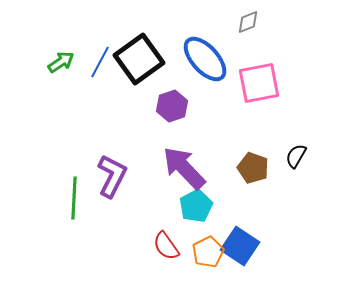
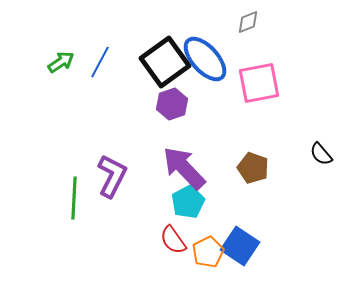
black square: moved 26 px right, 3 px down
purple hexagon: moved 2 px up
black semicircle: moved 25 px right, 2 px up; rotated 70 degrees counterclockwise
cyan pentagon: moved 8 px left, 4 px up
red semicircle: moved 7 px right, 6 px up
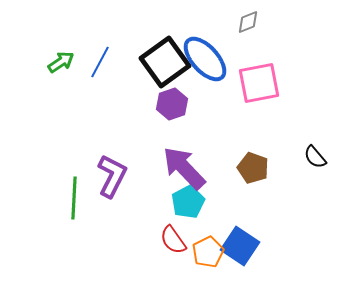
black semicircle: moved 6 px left, 3 px down
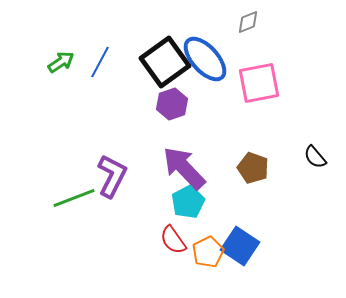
green line: rotated 66 degrees clockwise
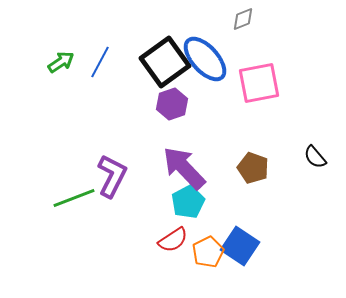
gray diamond: moved 5 px left, 3 px up
red semicircle: rotated 88 degrees counterclockwise
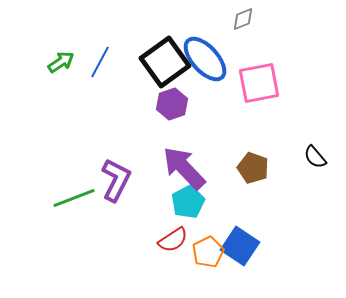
purple L-shape: moved 4 px right, 4 px down
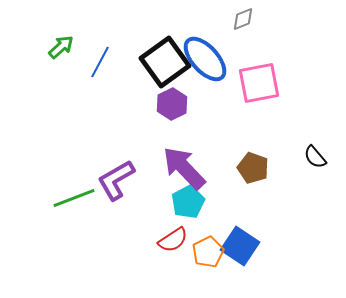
green arrow: moved 15 px up; rotated 8 degrees counterclockwise
purple hexagon: rotated 8 degrees counterclockwise
purple L-shape: rotated 147 degrees counterclockwise
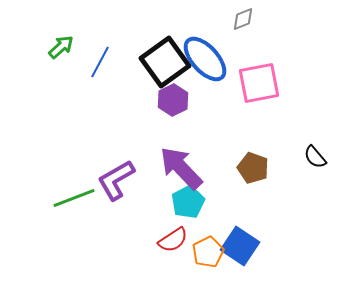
purple hexagon: moved 1 px right, 4 px up
purple arrow: moved 3 px left
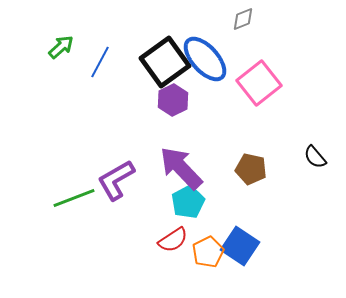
pink square: rotated 27 degrees counterclockwise
brown pentagon: moved 2 px left, 1 px down; rotated 8 degrees counterclockwise
